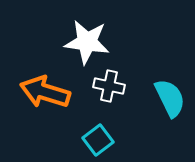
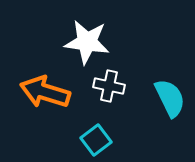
cyan square: moved 2 px left
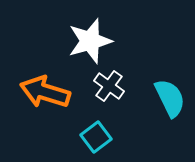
white star: moved 3 px right, 1 px up; rotated 24 degrees counterclockwise
white cross: rotated 24 degrees clockwise
cyan square: moved 3 px up
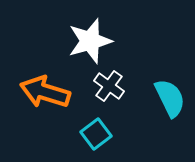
cyan square: moved 3 px up
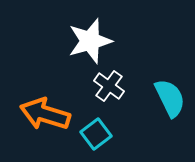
orange arrow: moved 22 px down
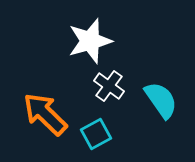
cyan semicircle: moved 9 px left, 2 px down; rotated 9 degrees counterclockwise
orange arrow: rotated 27 degrees clockwise
cyan square: rotated 8 degrees clockwise
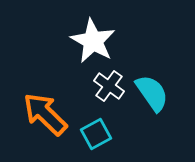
white star: moved 3 px right; rotated 27 degrees counterclockwise
cyan semicircle: moved 9 px left, 7 px up
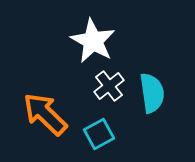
white cross: rotated 16 degrees clockwise
cyan semicircle: rotated 27 degrees clockwise
cyan square: moved 3 px right
